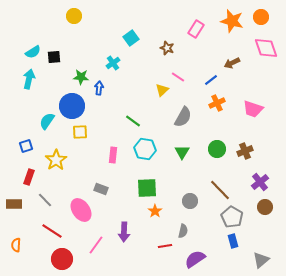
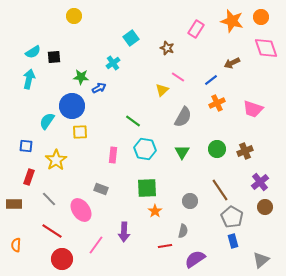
blue arrow at (99, 88): rotated 56 degrees clockwise
blue square at (26, 146): rotated 24 degrees clockwise
brown line at (220, 190): rotated 10 degrees clockwise
gray line at (45, 200): moved 4 px right, 1 px up
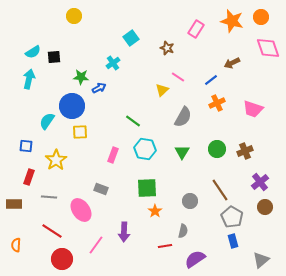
pink diamond at (266, 48): moved 2 px right
pink rectangle at (113, 155): rotated 14 degrees clockwise
gray line at (49, 199): moved 2 px up; rotated 42 degrees counterclockwise
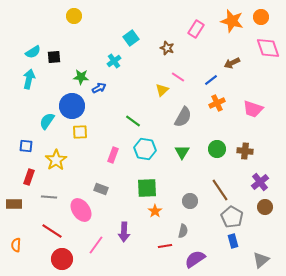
cyan cross at (113, 63): moved 1 px right, 2 px up
brown cross at (245, 151): rotated 28 degrees clockwise
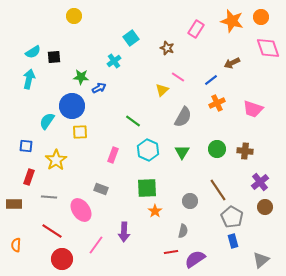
cyan hexagon at (145, 149): moved 3 px right, 1 px down; rotated 15 degrees clockwise
brown line at (220, 190): moved 2 px left
red line at (165, 246): moved 6 px right, 6 px down
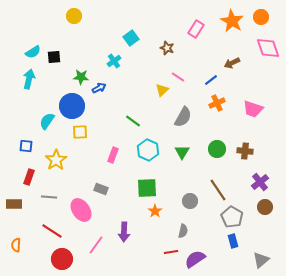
orange star at (232, 21): rotated 15 degrees clockwise
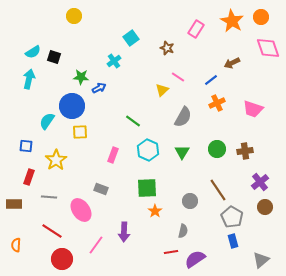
black square at (54, 57): rotated 24 degrees clockwise
brown cross at (245, 151): rotated 14 degrees counterclockwise
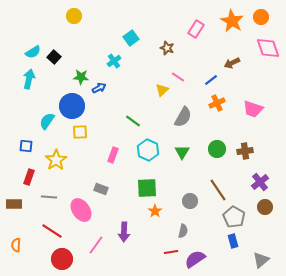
black square at (54, 57): rotated 24 degrees clockwise
gray pentagon at (232, 217): moved 2 px right
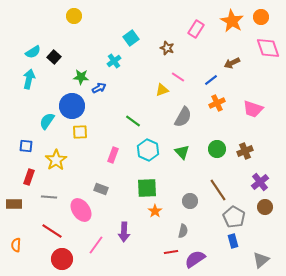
yellow triangle at (162, 90): rotated 24 degrees clockwise
brown cross at (245, 151): rotated 14 degrees counterclockwise
green triangle at (182, 152): rotated 14 degrees counterclockwise
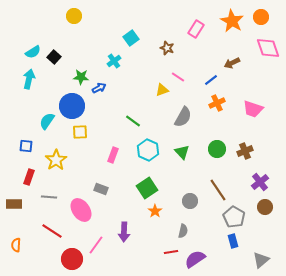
green square at (147, 188): rotated 30 degrees counterclockwise
red circle at (62, 259): moved 10 px right
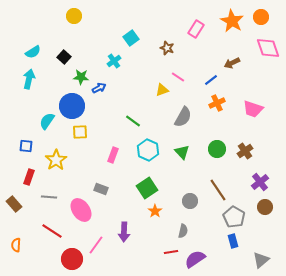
black square at (54, 57): moved 10 px right
brown cross at (245, 151): rotated 14 degrees counterclockwise
brown rectangle at (14, 204): rotated 49 degrees clockwise
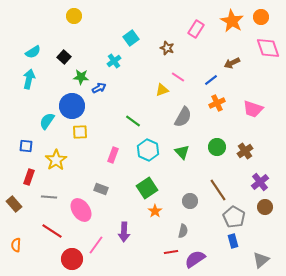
green circle at (217, 149): moved 2 px up
